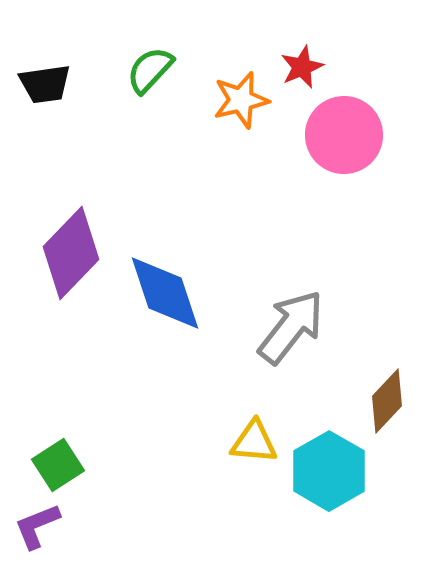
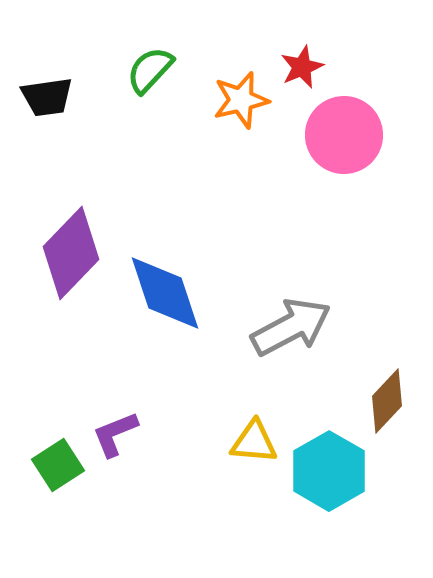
black trapezoid: moved 2 px right, 13 px down
gray arrow: rotated 24 degrees clockwise
purple L-shape: moved 78 px right, 92 px up
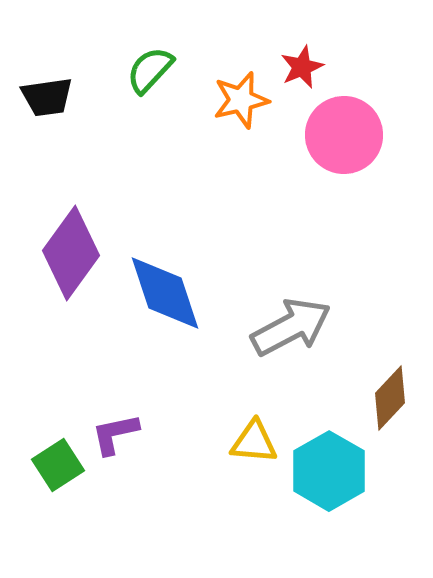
purple diamond: rotated 8 degrees counterclockwise
brown diamond: moved 3 px right, 3 px up
purple L-shape: rotated 10 degrees clockwise
